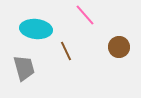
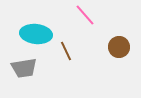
cyan ellipse: moved 5 px down
gray trapezoid: rotated 96 degrees clockwise
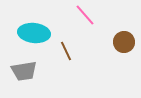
cyan ellipse: moved 2 px left, 1 px up
brown circle: moved 5 px right, 5 px up
gray trapezoid: moved 3 px down
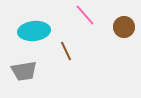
cyan ellipse: moved 2 px up; rotated 12 degrees counterclockwise
brown circle: moved 15 px up
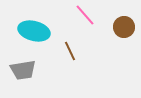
cyan ellipse: rotated 20 degrees clockwise
brown line: moved 4 px right
gray trapezoid: moved 1 px left, 1 px up
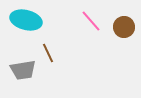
pink line: moved 6 px right, 6 px down
cyan ellipse: moved 8 px left, 11 px up
brown line: moved 22 px left, 2 px down
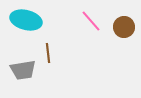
brown line: rotated 18 degrees clockwise
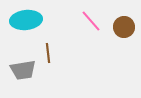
cyan ellipse: rotated 20 degrees counterclockwise
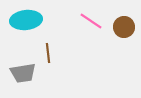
pink line: rotated 15 degrees counterclockwise
gray trapezoid: moved 3 px down
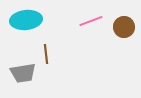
pink line: rotated 55 degrees counterclockwise
brown line: moved 2 px left, 1 px down
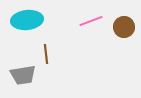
cyan ellipse: moved 1 px right
gray trapezoid: moved 2 px down
